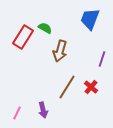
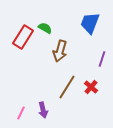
blue trapezoid: moved 4 px down
pink line: moved 4 px right
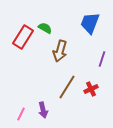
red cross: moved 2 px down; rotated 24 degrees clockwise
pink line: moved 1 px down
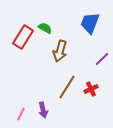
purple line: rotated 28 degrees clockwise
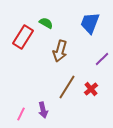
green semicircle: moved 1 px right, 5 px up
red cross: rotated 16 degrees counterclockwise
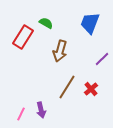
purple arrow: moved 2 px left
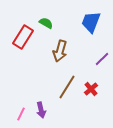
blue trapezoid: moved 1 px right, 1 px up
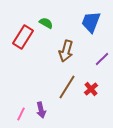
brown arrow: moved 6 px right
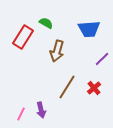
blue trapezoid: moved 2 px left, 7 px down; rotated 115 degrees counterclockwise
brown arrow: moved 9 px left
red cross: moved 3 px right, 1 px up
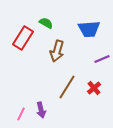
red rectangle: moved 1 px down
purple line: rotated 21 degrees clockwise
